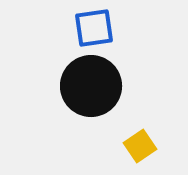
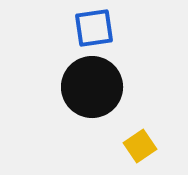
black circle: moved 1 px right, 1 px down
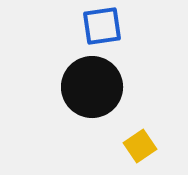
blue square: moved 8 px right, 2 px up
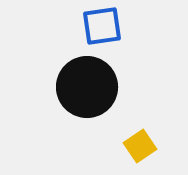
black circle: moved 5 px left
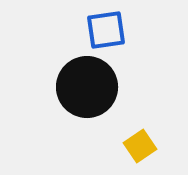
blue square: moved 4 px right, 4 px down
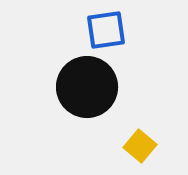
yellow square: rotated 16 degrees counterclockwise
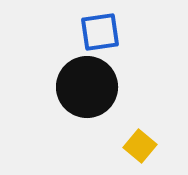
blue square: moved 6 px left, 2 px down
